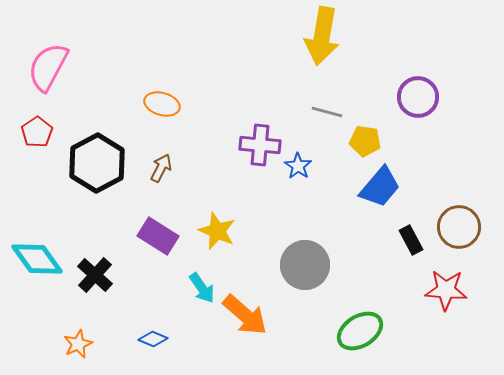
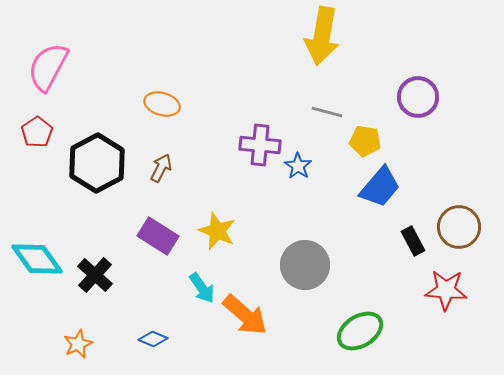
black rectangle: moved 2 px right, 1 px down
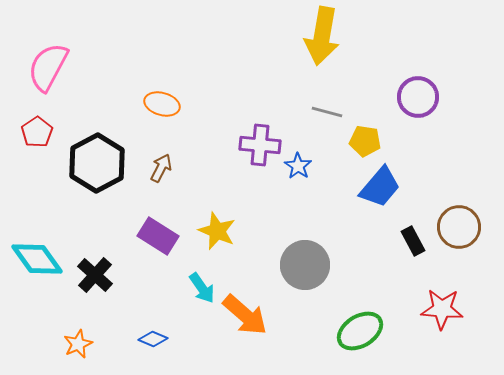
red star: moved 4 px left, 19 px down
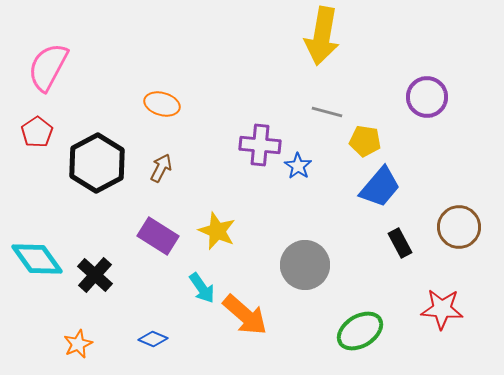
purple circle: moved 9 px right
black rectangle: moved 13 px left, 2 px down
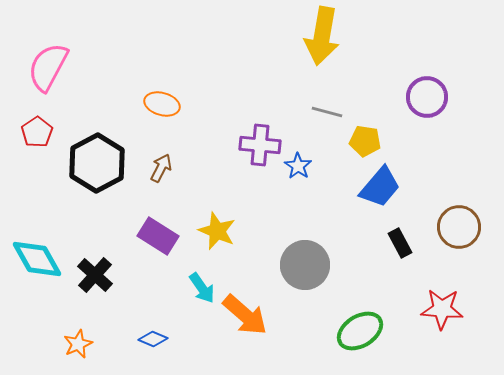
cyan diamond: rotated 6 degrees clockwise
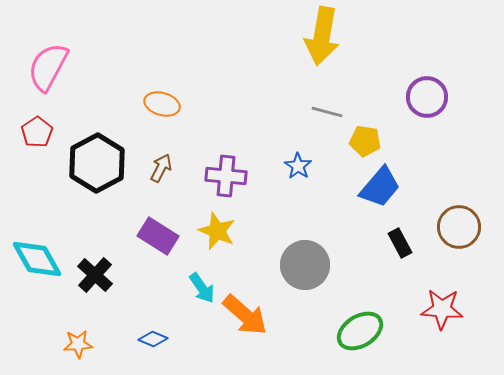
purple cross: moved 34 px left, 31 px down
orange star: rotated 20 degrees clockwise
